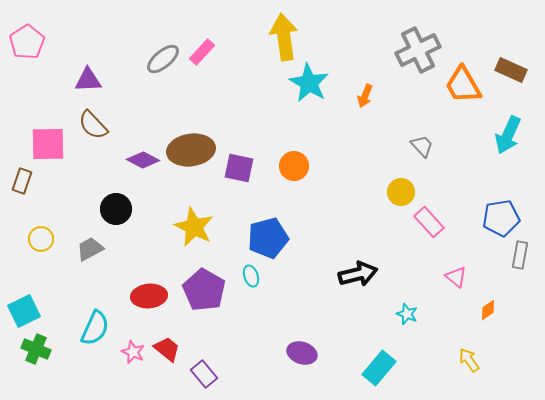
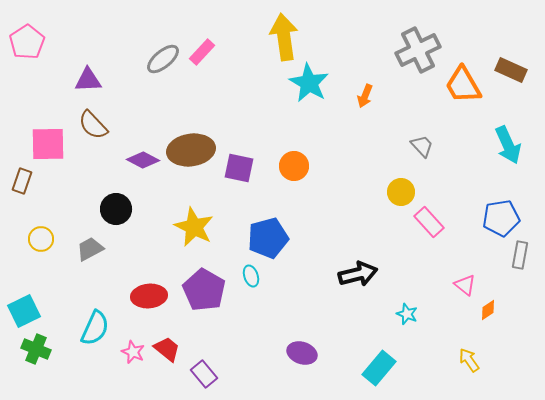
cyan arrow at (508, 135): moved 10 px down; rotated 48 degrees counterclockwise
pink triangle at (456, 277): moved 9 px right, 8 px down
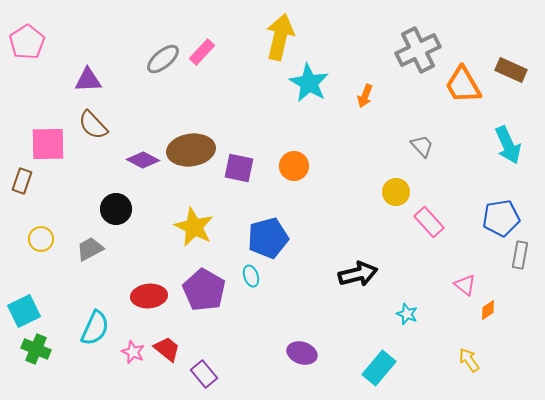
yellow arrow at (284, 37): moved 4 px left; rotated 21 degrees clockwise
yellow circle at (401, 192): moved 5 px left
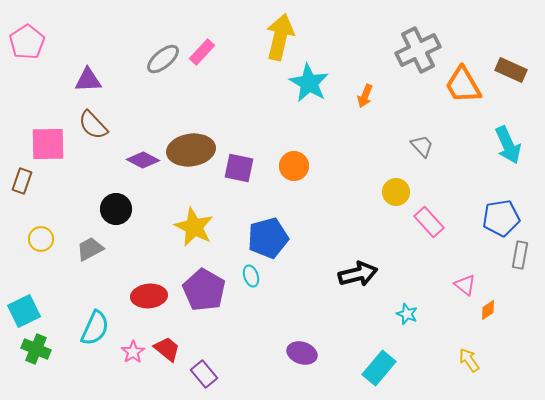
pink star at (133, 352): rotated 15 degrees clockwise
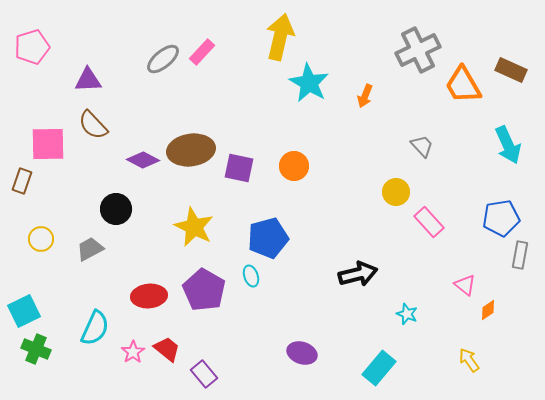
pink pentagon at (27, 42): moved 5 px right, 5 px down; rotated 16 degrees clockwise
